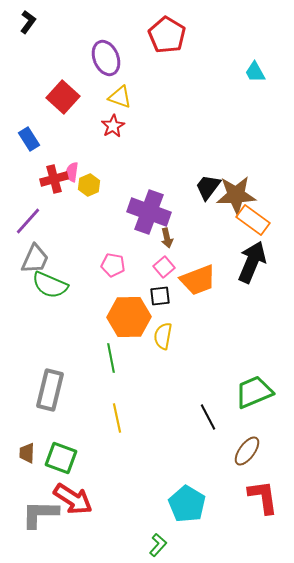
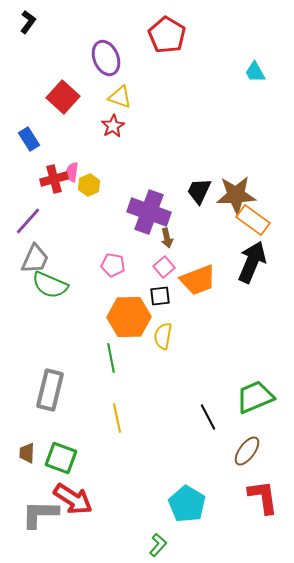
black trapezoid: moved 9 px left, 4 px down; rotated 12 degrees counterclockwise
green trapezoid: moved 1 px right, 5 px down
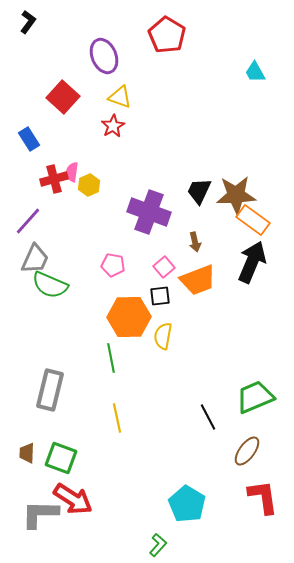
purple ellipse: moved 2 px left, 2 px up
brown arrow: moved 28 px right, 4 px down
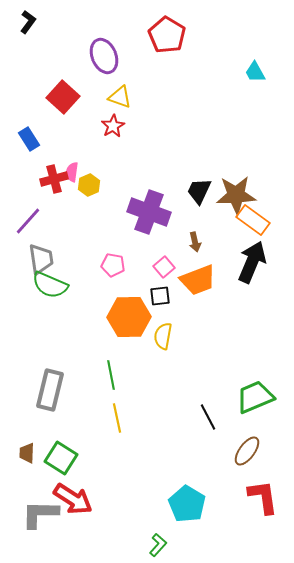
gray trapezoid: moved 6 px right; rotated 32 degrees counterclockwise
green line: moved 17 px down
green square: rotated 12 degrees clockwise
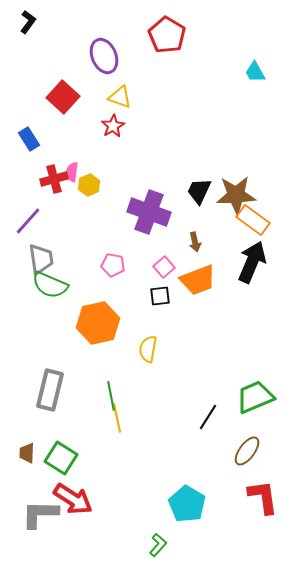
orange hexagon: moved 31 px left, 6 px down; rotated 12 degrees counterclockwise
yellow semicircle: moved 15 px left, 13 px down
green line: moved 21 px down
black line: rotated 60 degrees clockwise
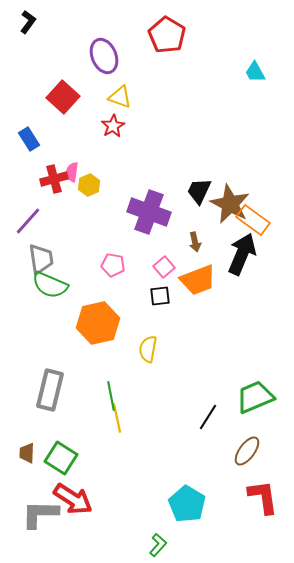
brown star: moved 6 px left, 9 px down; rotated 30 degrees clockwise
black arrow: moved 10 px left, 8 px up
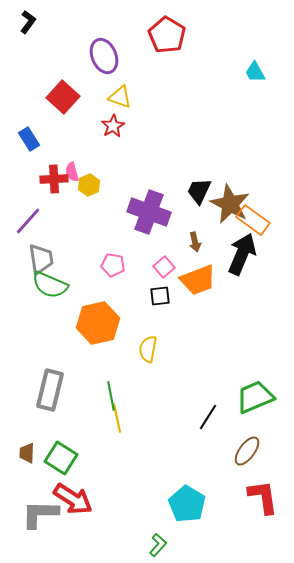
pink semicircle: rotated 24 degrees counterclockwise
red cross: rotated 12 degrees clockwise
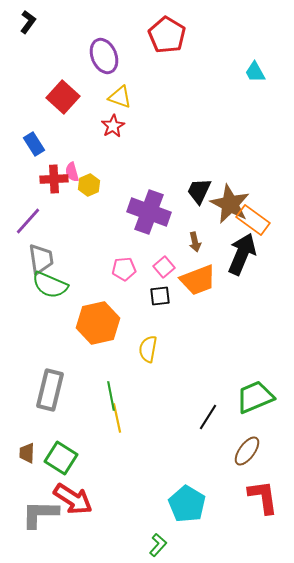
blue rectangle: moved 5 px right, 5 px down
pink pentagon: moved 11 px right, 4 px down; rotated 15 degrees counterclockwise
